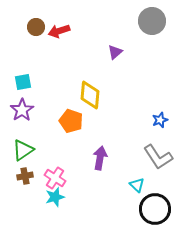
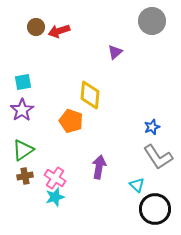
blue star: moved 8 px left, 7 px down
purple arrow: moved 1 px left, 9 px down
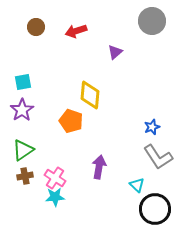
red arrow: moved 17 px right
cyan star: rotated 12 degrees clockwise
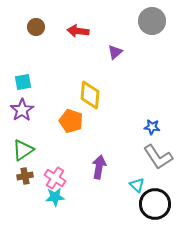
red arrow: moved 2 px right; rotated 25 degrees clockwise
blue star: rotated 28 degrees clockwise
black circle: moved 5 px up
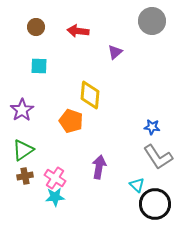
cyan square: moved 16 px right, 16 px up; rotated 12 degrees clockwise
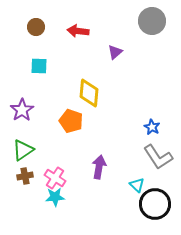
yellow diamond: moved 1 px left, 2 px up
blue star: rotated 21 degrees clockwise
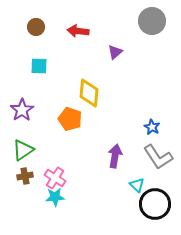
orange pentagon: moved 1 px left, 2 px up
purple arrow: moved 16 px right, 11 px up
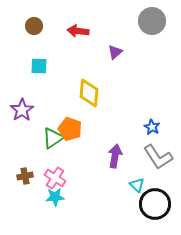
brown circle: moved 2 px left, 1 px up
orange pentagon: moved 10 px down
green triangle: moved 30 px right, 12 px up
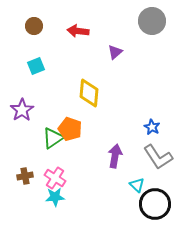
cyan square: moved 3 px left; rotated 24 degrees counterclockwise
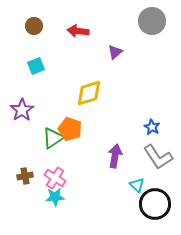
yellow diamond: rotated 68 degrees clockwise
